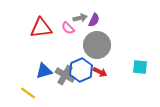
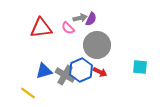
purple semicircle: moved 3 px left, 1 px up
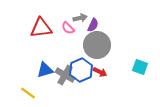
purple semicircle: moved 2 px right, 6 px down
cyan square: rotated 14 degrees clockwise
blue triangle: moved 1 px right, 1 px up
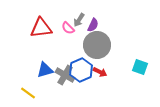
gray arrow: moved 1 px left, 2 px down; rotated 136 degrees clockwise
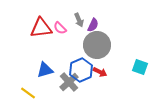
gray arrow: rotated 56 degrees counterclockwise
pink semicircle: moved 8 px left
gray cross: moved 4 px right, 7 px down; rotated 18 degrees clockwise
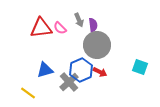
purple semicircle: rotated 32 degrees counterclockwise
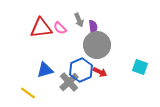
purple semicircle: moved 2 px down
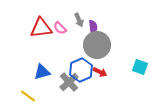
blue triangle: moved 3 px left, 2 px down
yellow line: moved 3 px down
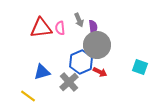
pink semicircle: rotated 40 degrees clockwise
blue hexagon: moved 8 px up
